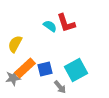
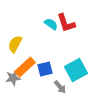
cyan semicircle: moved 1 px right, 2 px up
orange rectangle: moved 1 px up
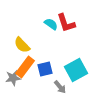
yellow semicircle: moved 7 px right, 1 px down; rotated 72 degrees counterclockwise
orange rectangle: rotated 10 degrees counterclockwise
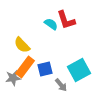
red L-shape: moved 3 px up
cyan square: moved 3 px right
gray arrow: moved 1 px right, 2 px up
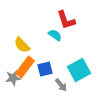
cyan semicircle: moved 4 px right, 11 px down
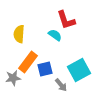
yellow semicircle: moved 3 px left, 11 px up; rotated 48 degrees clockwise
orange rectangle: moved 3 px right, 5 px up
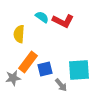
red L-shape: moved 3 px left, 1 px down; rotated 45 degrees counterclockwise
cyan semicircle: moved 13 px left, 18 px up
cyan square: rotated 25 degrees clockwise
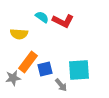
yellow semicircle: rotated 90 degrees counterclockwise
